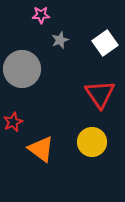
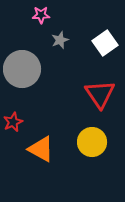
orange triangle: rotated 8 degrees counterclockwise
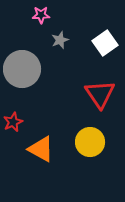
yellow circle: moved 2 px left
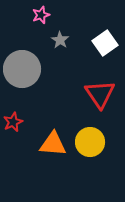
pink star: rotated 18 degrees counterclockwise
gray star: rotated 18 degrees counterclockwise
orange triangle: moved 12 px right, 5 px up; rotated 24 degrees counterclockwise
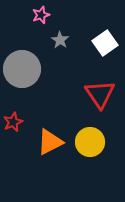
orange triangle: moved 3 px left, 2 px up; rotated 32 degrees counterclockwise
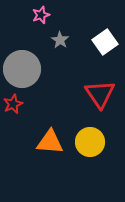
white square: moved 1 px up
red star: moved 18 px up
orange triangle: rotated 32 degrees clockwise
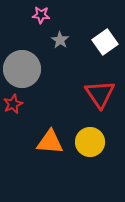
pink star: rotated 24 degrees clockwise
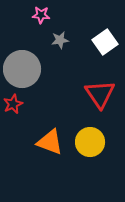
gray star: rotated 30 degrees clockwise
orange triangle: rotated 16 degrees clockwise
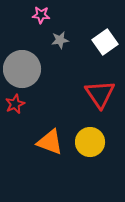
red star: moved 2 px right
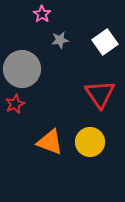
pink star: moved 1 px right, 1 px up; rotated 30 degrees clockwise
